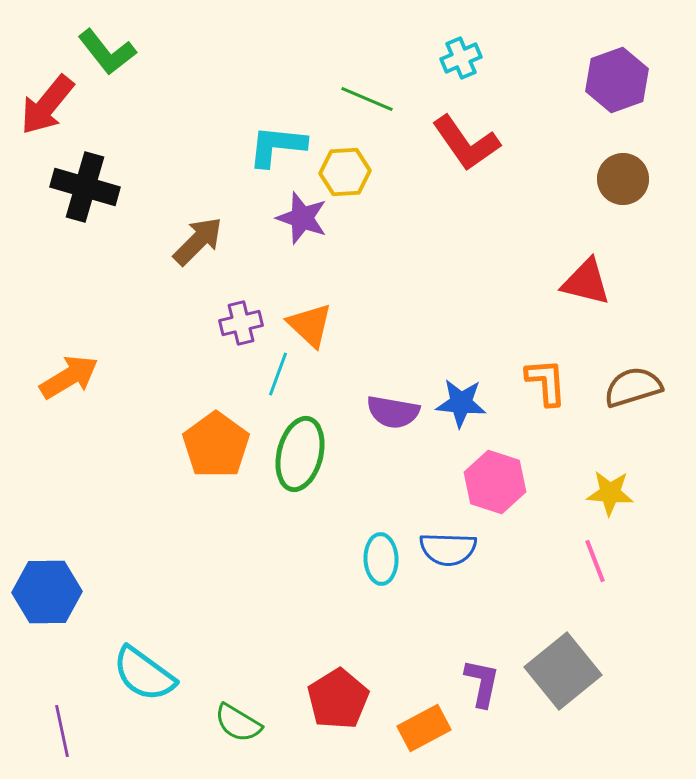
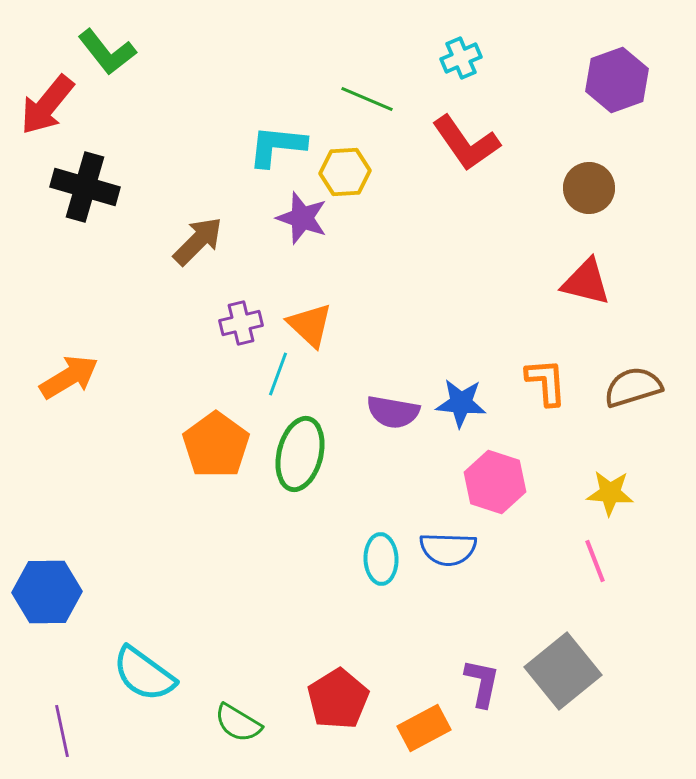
brown circle: moved 34 px left, 9 px down
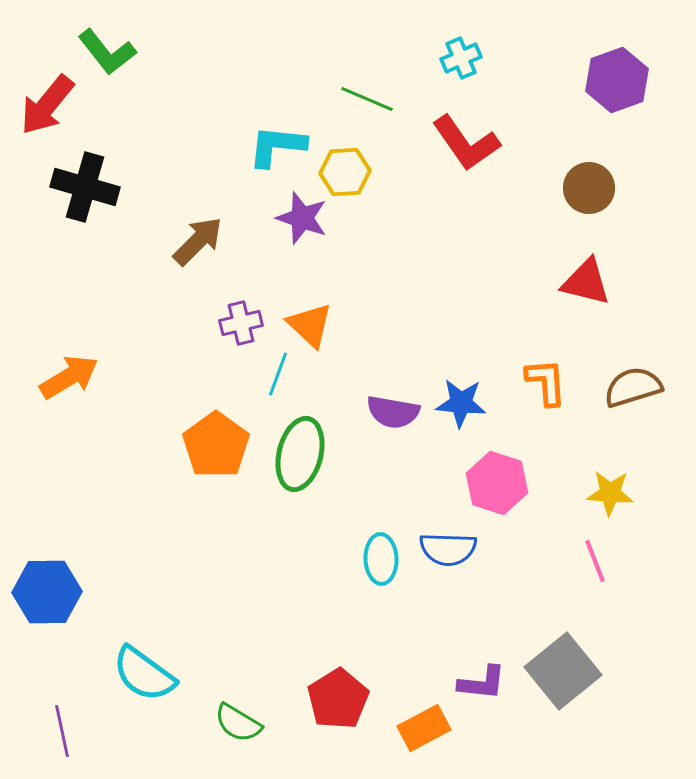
pink hexagon: moved 2 px right, 1 px down
purple L-shape: rotated 84 degrees clockwise
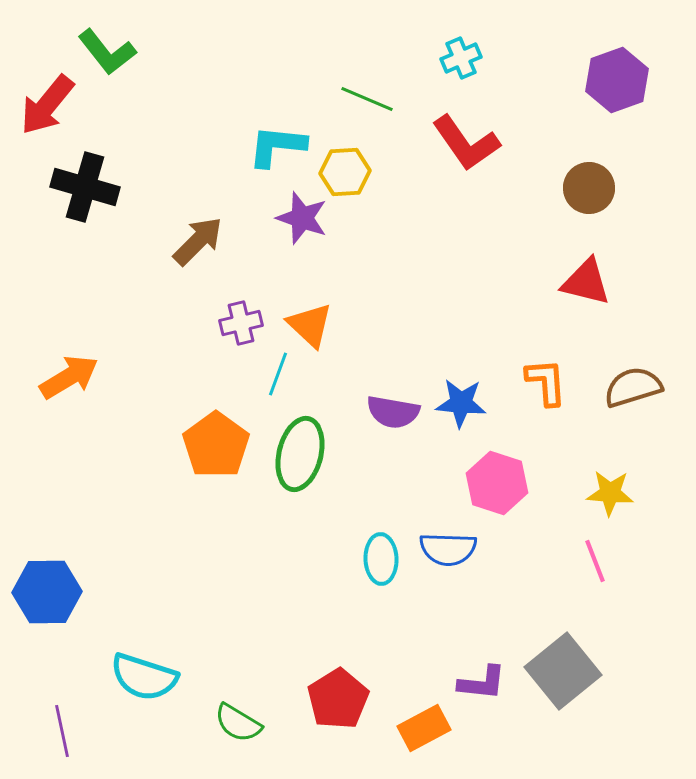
cyan semicircle: moved 3 px down; rotated 18 degrees counterclockwise
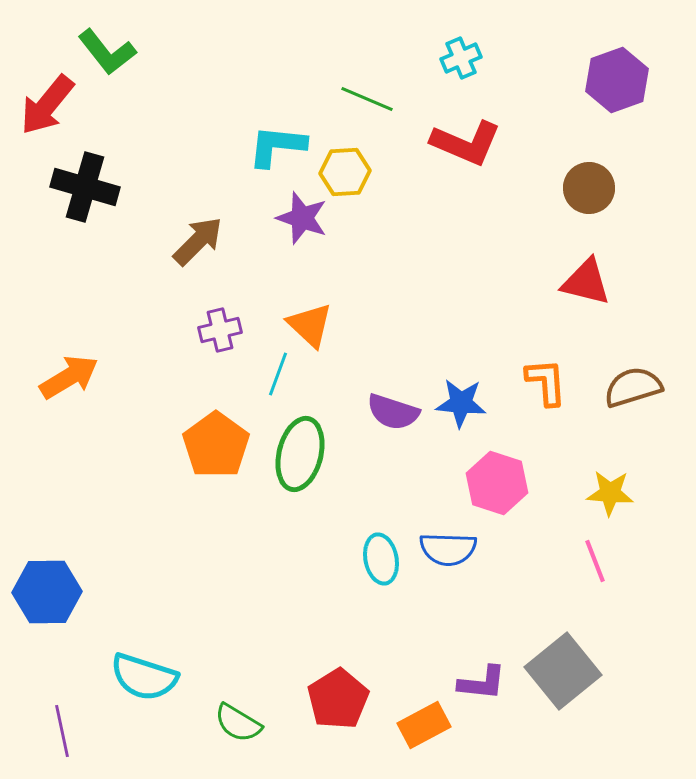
red L-shape: rotated 32 degrees counterclockwise
purple cross: moved 21 px left, 7 px down
purple semicircle: rotated 8 degrees clockwise
cyan ellipse: rotated 9 degrees counterclockwise
orange rectangle: moved 3 px up
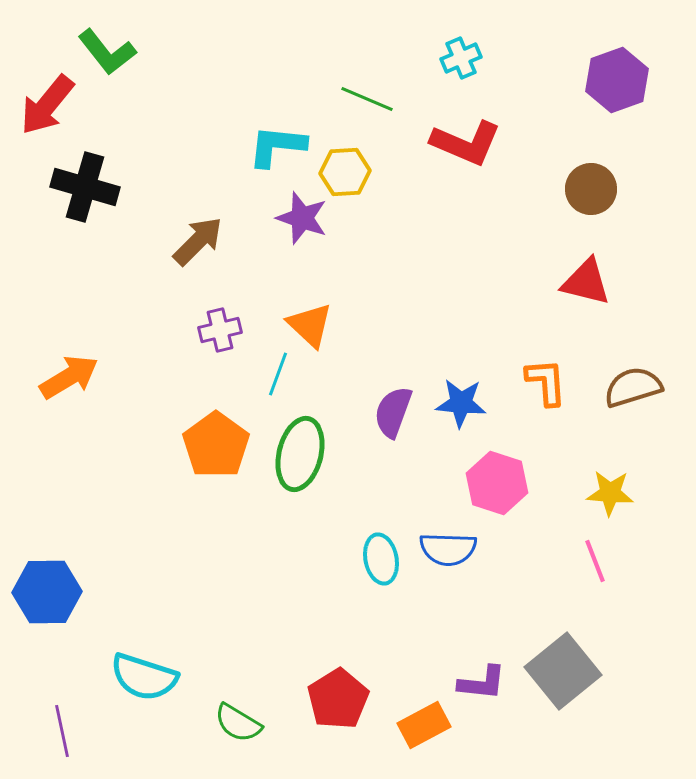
brown circle: moved 2 px right, 1 px down
purple semicircle: rotated 92 degrees clockwise
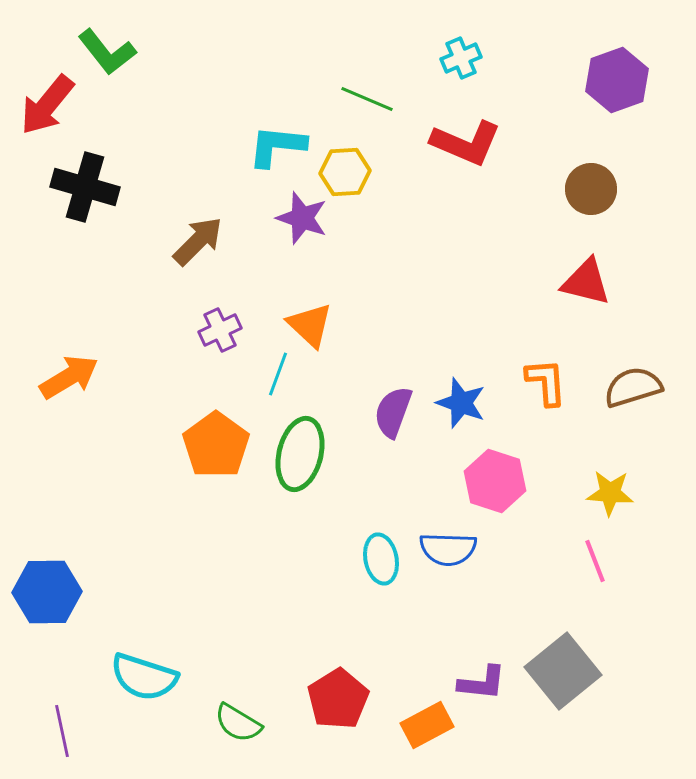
purple cross: rotated 12 degrees counterclockwise
blue star: rotated 15 degrees clockwise
pink hexagon: moved 2 px left, 2 px up
orange rectangle: moved 3 px right
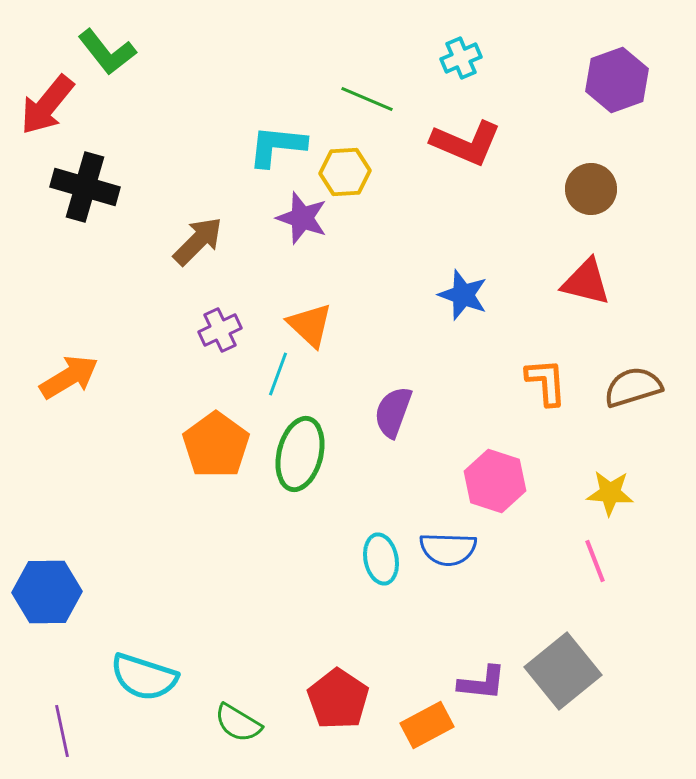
blue star: moved 2 px right, 108 px up
red pentagon: rotated 6 degrees counterclockwise
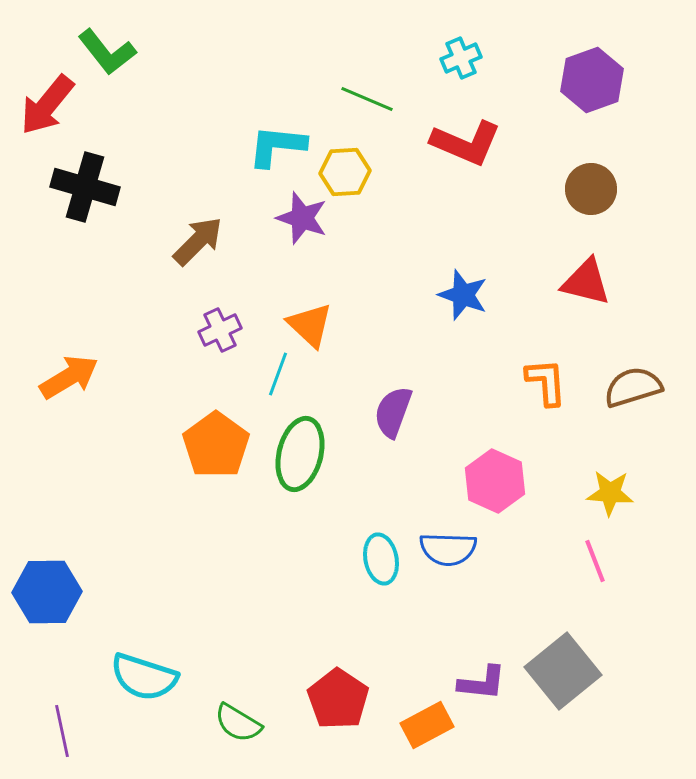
purple hexagon: moved 25 px left
pink hexagon: rotated 6 degrees clockwise
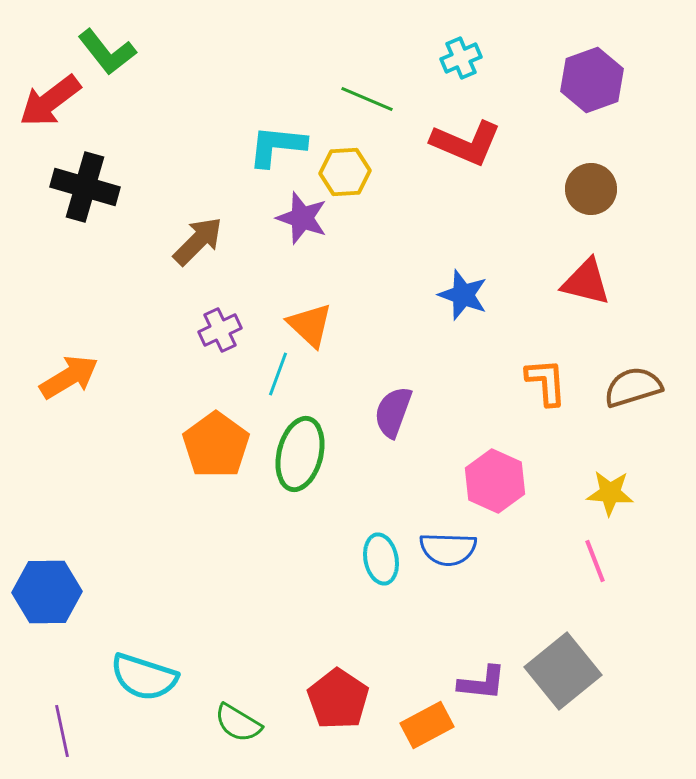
red arrow: moved 3 px right, 4 px up; rotated 14 degrees clockwise
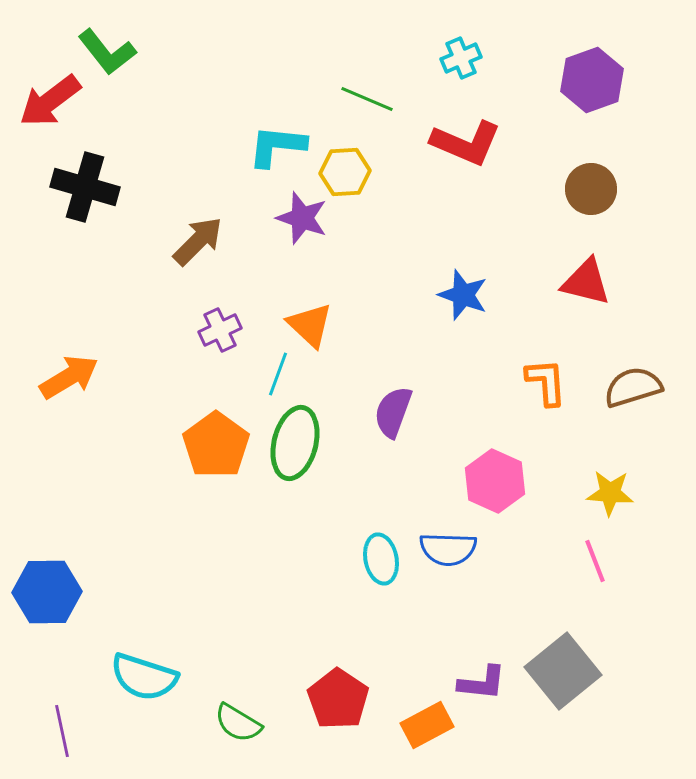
green ellipse: moved 5 px left, 11 px up
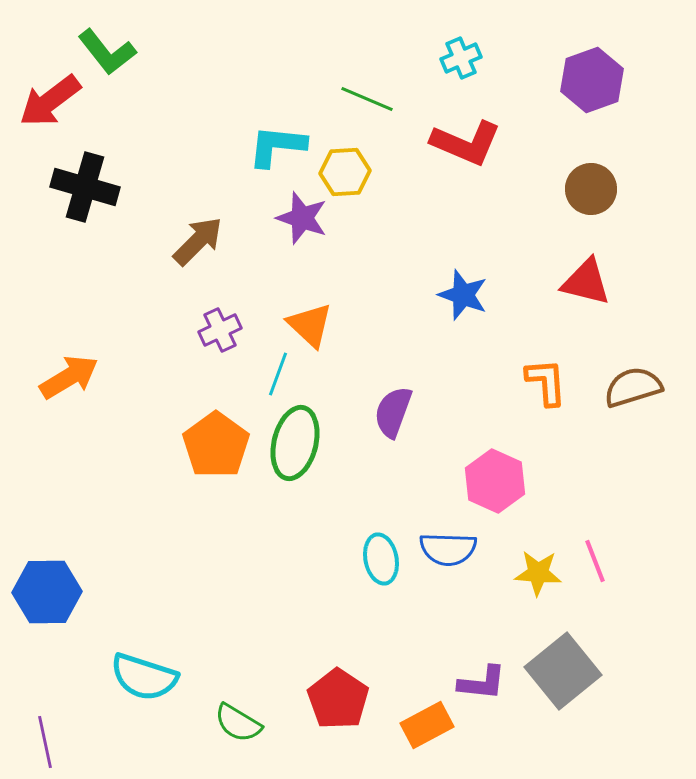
yellow star: moved 72 px left, 80 px down
purple line: moved 17 px left, 11 px down
